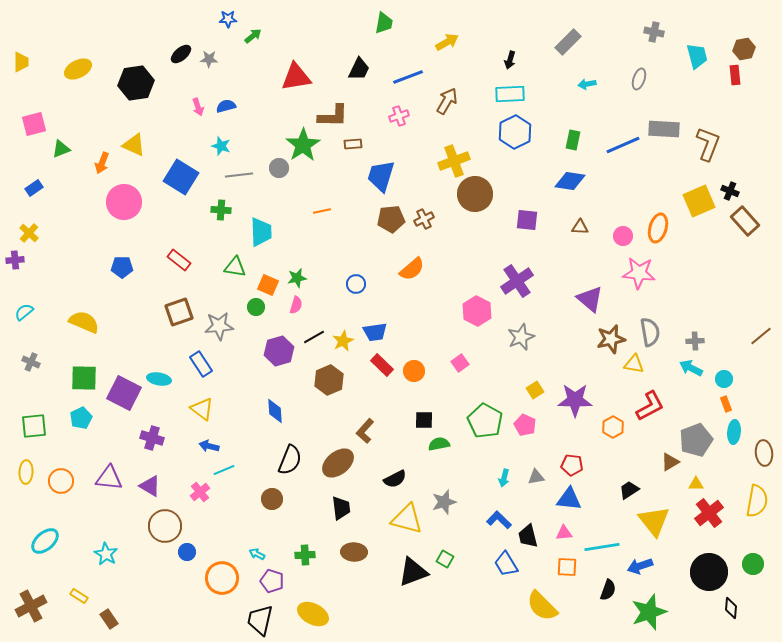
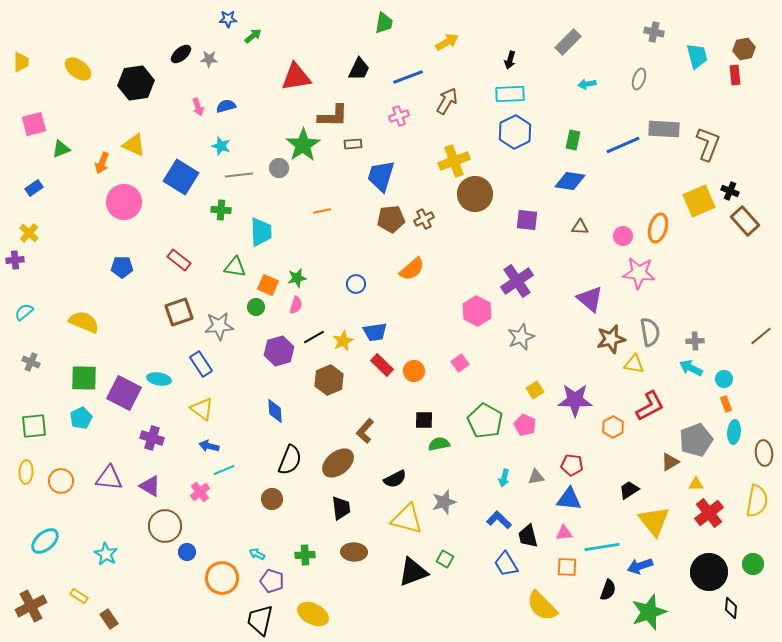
yellow ellipse at (78, 69): rotated 64 degrees clockwise
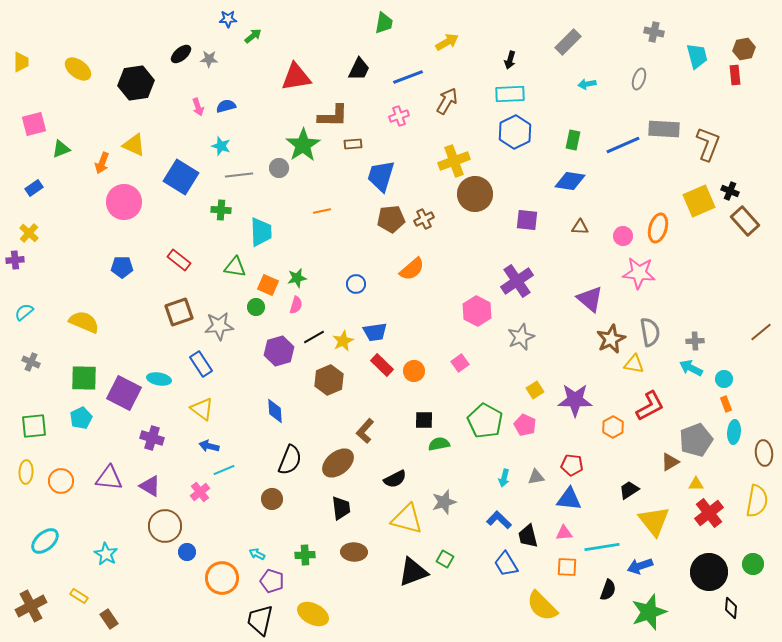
brown line at (761, 336): moved 4 px up
brown star at (611, 339): rotated 12 degrees counterclockwise
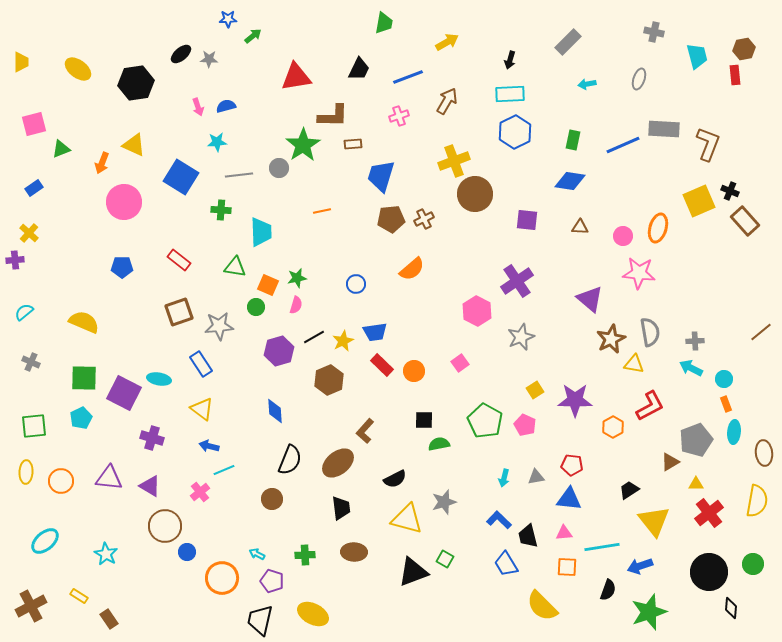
cyan star at (221, 146): moved 4 px left, 4 px up; rotated 24 degrees counterclockwise
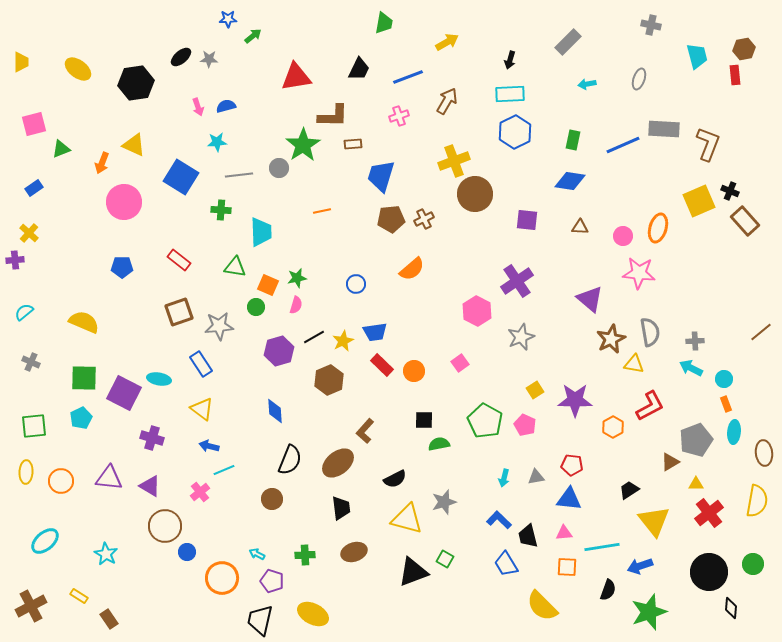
gray cross at (654, 32): moved 3 px left, 7 px up
black ellipse at (181, 54): moved 3 px down
brown ellipse at (354, 552): rotated 20 degrees counterclockwise
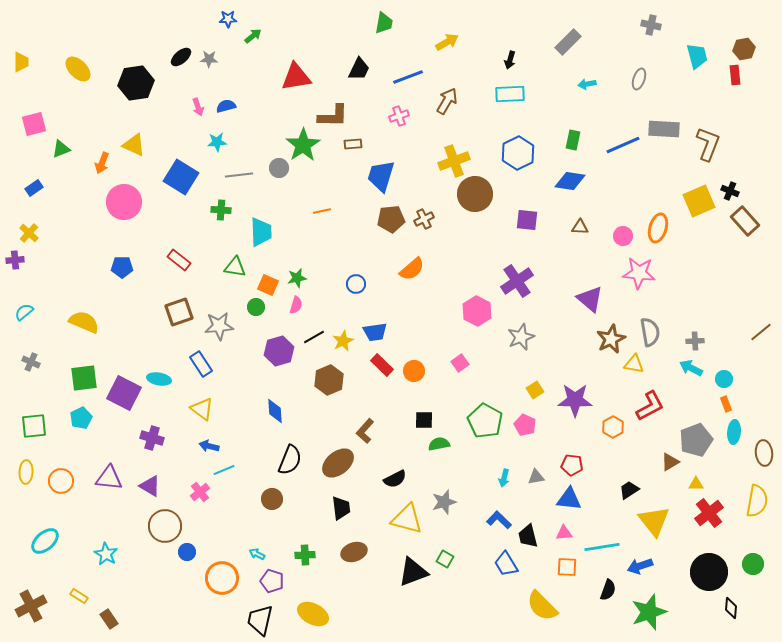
yellow ellipse at (78, 69): rotated 8 degrees clockwise
blue hexagon at (515, 132): moved 3 px right, 21 px down
green square at (84, 378): rotated 8 degrees counterclockwise
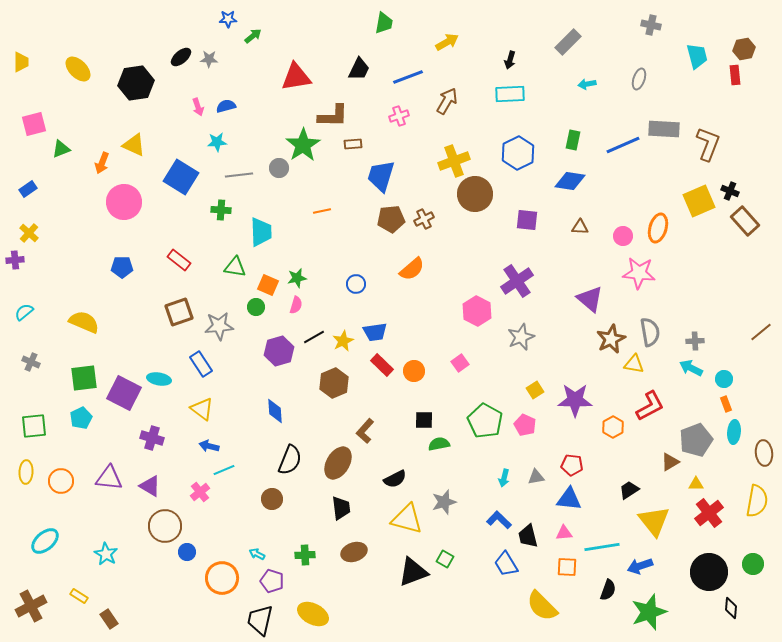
blue rectangle at (34, 188): moved 6 px left, 1 px down
brown hexagon at (329, 380): moved 5 px right, 3 px down
brown ellipse at (338, 463): rotated 20 degrees counterclockwise
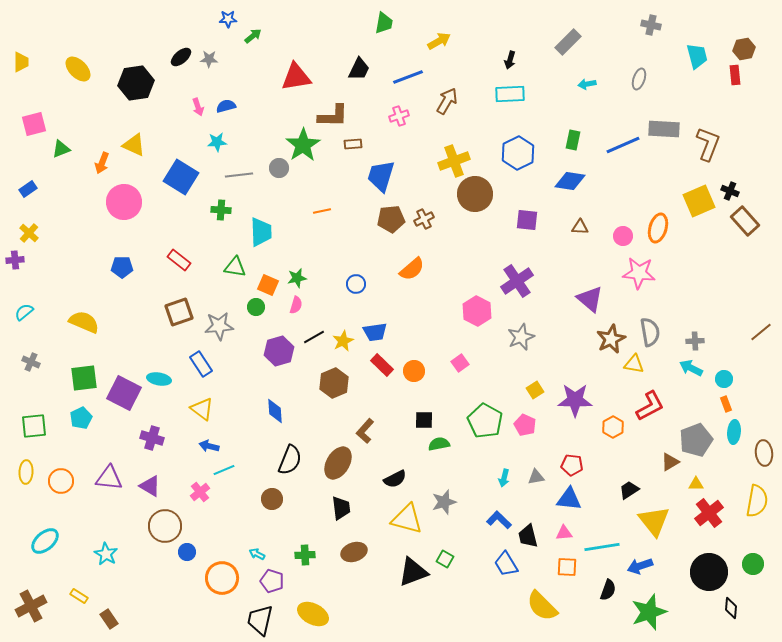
yellow arrow at (447, 42): moved 8 px left, 1 px up
